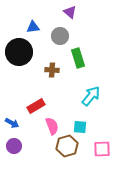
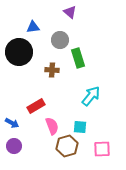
gray circle: moved 4 px down
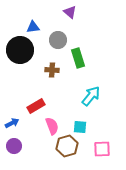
gray circle: moved 2 px left
black circle: moved 1 px right, 2 px up
blue arrow: rotated 56 degrees counterclockwise
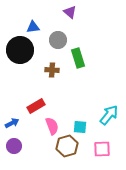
cyan arrow: moved 18 px right, 19 px down
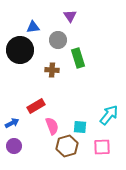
purple triangle: moved 4 px down; rotated 16 degrees clockwise
pink square: moved 2 px up
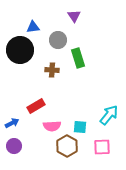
purple triangle: moved 4 px right
pink semicircle: rotated 108 degrees clockwise
brown hexagon: rotated 15 degrees counterclockwise
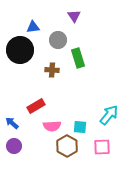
blue arrow: rotated 112 degrees counterclockwise
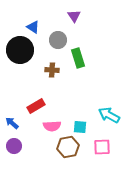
blue triangle: rotated 40 degrees clockwise
cyan arrow: rotated 100 degrees counterclockwise
brown hexagon: moved 1 px right, 1 px down; rotated 20 degrees clockwise
